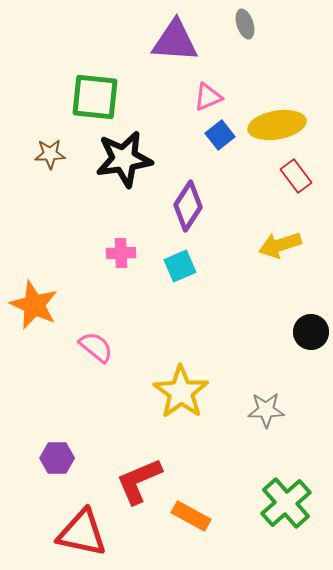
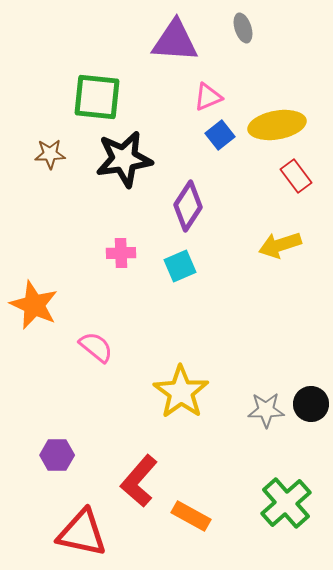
gray ellipse: moved 2 px left, 4 px down
green square: moved 2 px right
black circle: moved 72 px down
purple hexagon: moved 3 px up
red L-shape: rotated 26 degrees counterclockwise
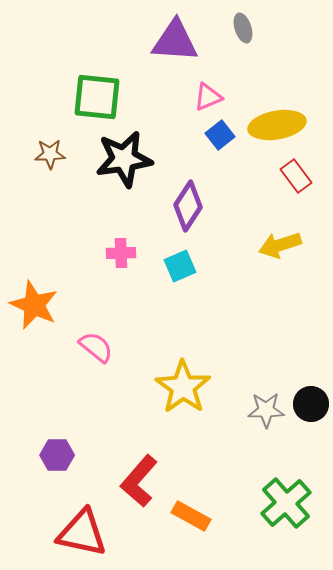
yellow star: moved 2 px right, 5 px up
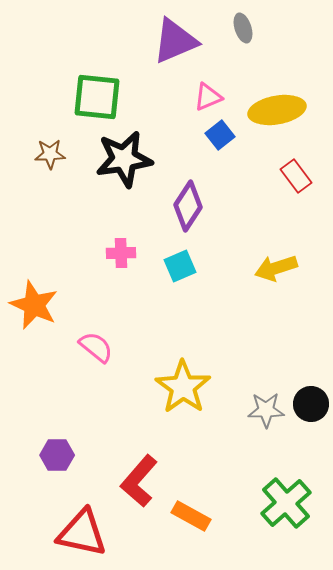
purple triangle: rotated 27 degrees counterclockwise
yellow ellipse: moved 15 px up
yellow arrow: moved 4 px left, 23 px down
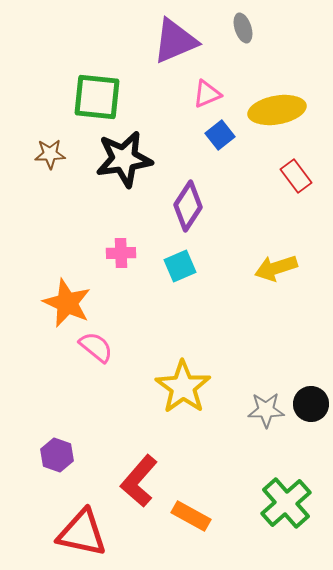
pink triangle: moved 1 px left, 3 px up
orange star: moved 33 px right, 2 px up
purple hexagon: rotated 20 degrees clockwise
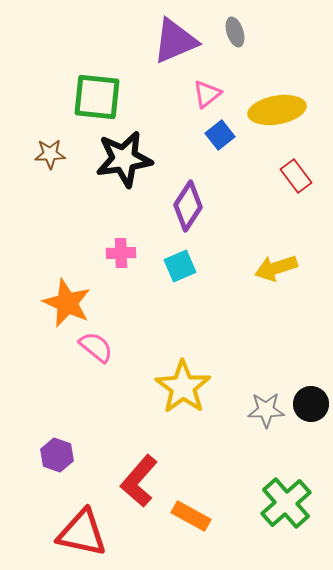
gray ellipse: moved 8 px left, 4 px down
pink triangle: rotated 16 degrees counterclockwise
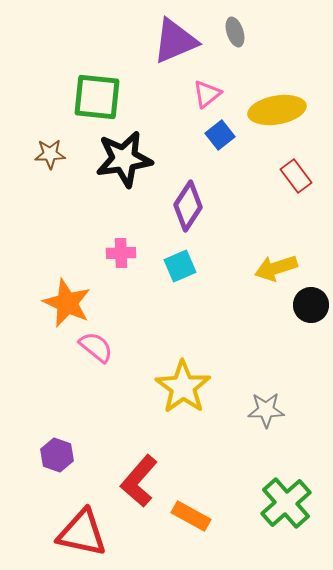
black circle: moved 99 px up
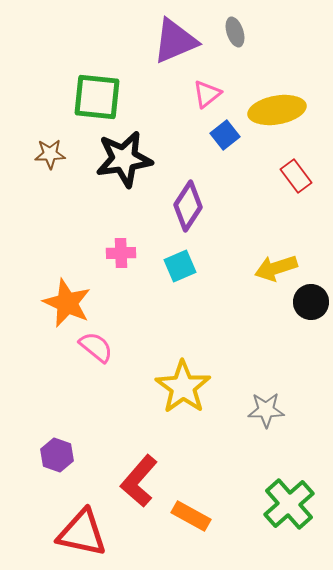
blue square: moved 5 px right
black circle: moved 3 px up
green cross: moved 3 px right, 1 px down
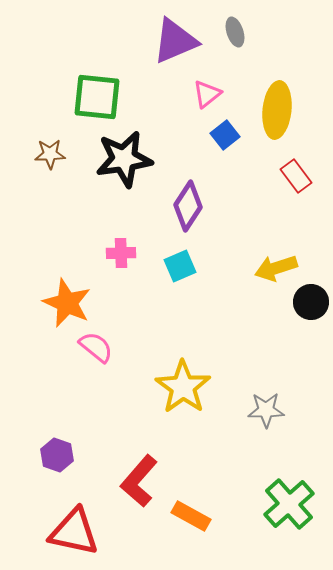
yellow ellipse: rotated 74 degrees counterclockwise
red triangle: moved 8 px left, 1 px up
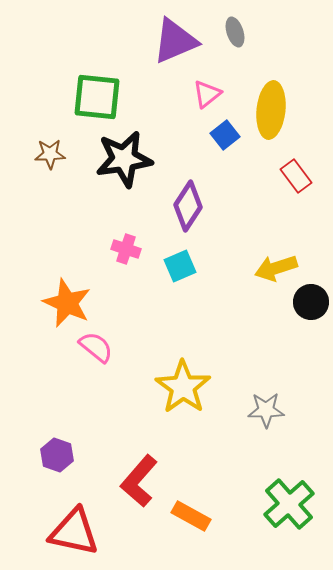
yellow ellipse: moved 6 px left
pink cross: moved 5 px right, 4 px up; rotated 20 degrees clockwise
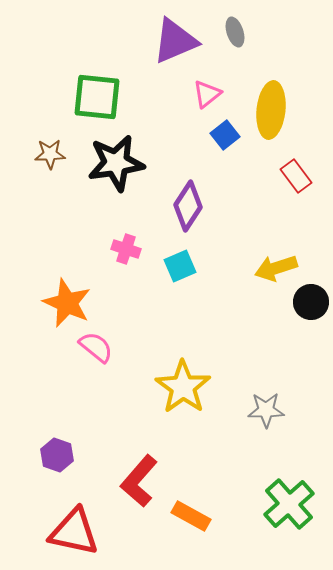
black star: moved 8 px left, 4 px down
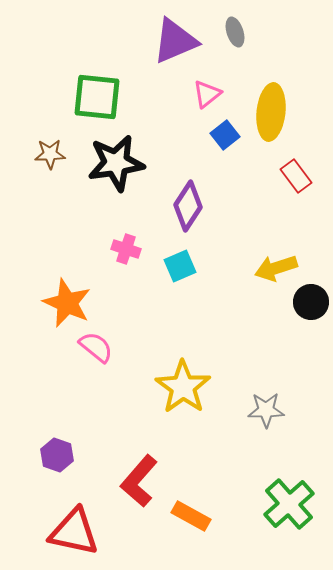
yellow ellipse: moved 2 px down
